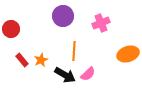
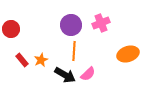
purple circle: moved 8 px right, 9 px down
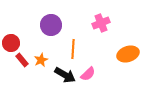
purple circle: moved 20 px left
red circle: moved 14 px down
orange line: moved 1 px left, 2 px up
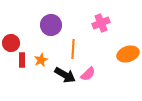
red rectangle: rotated 40 degrees clockwise
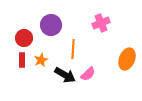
red circle: moved 13 px right, 5 px up
orange ellipse: moved 1 px left, 5 px down; rotated 50 degrees counterclockwise
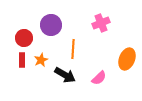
pink semicircle: moved 11 px right, 4 px down
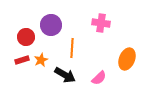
pink cross: rotated 30 degrees clockwise
red circle: moved 2 px right, 1 px up
orange line: moved 1 px left, 1 px up
red rectangle: rotated 72 degrees clockwise
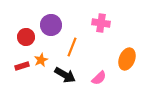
orange line: moved 1 px up; rotated 18 degrees clockwise
red rectangle: moved 6 px down
